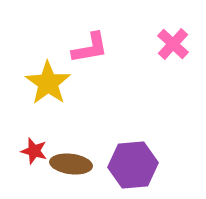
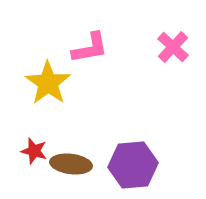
pink cross: moved 3 px down
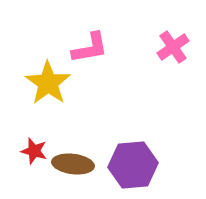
pink cross: rotated 12 degrees clockwise
brown ellipse: moved 2 px right
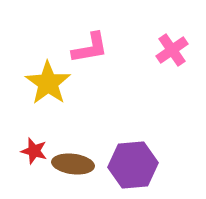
pink cross: moved 1 px left, 3 px down
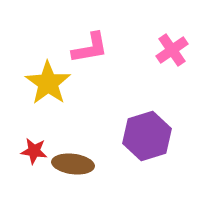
red star: rotated 8 degrees counterclockwise
purple hexagon: moved 14 px right, 29 px up; rotated 12 degrees counterclockwise
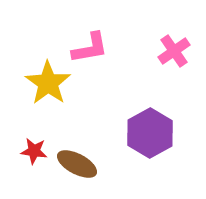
pink cross: moved 2 px right, 1 px down
purple hexagon: moved 3 px right, 3 px up; rotated 12 degrees counterclockwise
brown ellipse: moved 4 px right; rotated 21 degrees clockwise
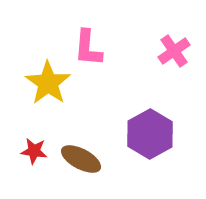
pink L-shape: moved 2 px left; rotated 105 degrees clockwise
purple hexagon: moved 1 px down
brown ellipse: moved 4 px right, 5 px up
